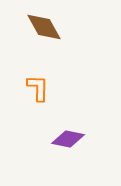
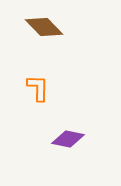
brown diamond: rotated 15 degrees counterclockwise
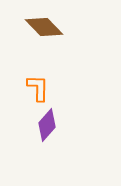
purple diamond: moved 21 px left, 14 px up; rotated 60 degrees counterclockwise
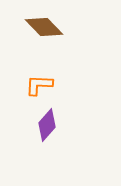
orange L-shape: moved 1 px right, 3 px up; rotated 88 degrees counterclockwise
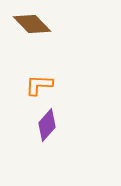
brown diamond: moved 12 px left, 3 px up
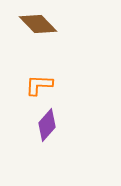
brown diamond: moved 6 px right
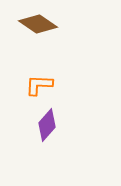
brown diamond: rotated 12 degrees counterclockwise
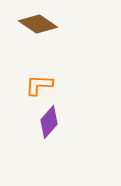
purple diamond: moved 2 px right, 3 px up
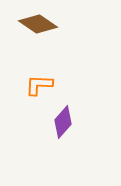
purple diamond: moved 14 px right
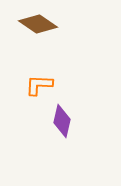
purple diamond: moved 1 px left, 1 px up; rotated 28 degrees counterclockwise
